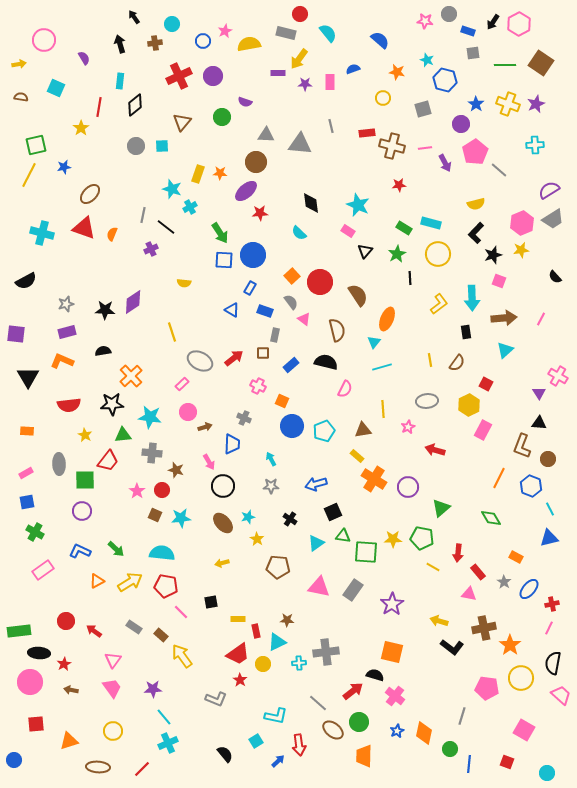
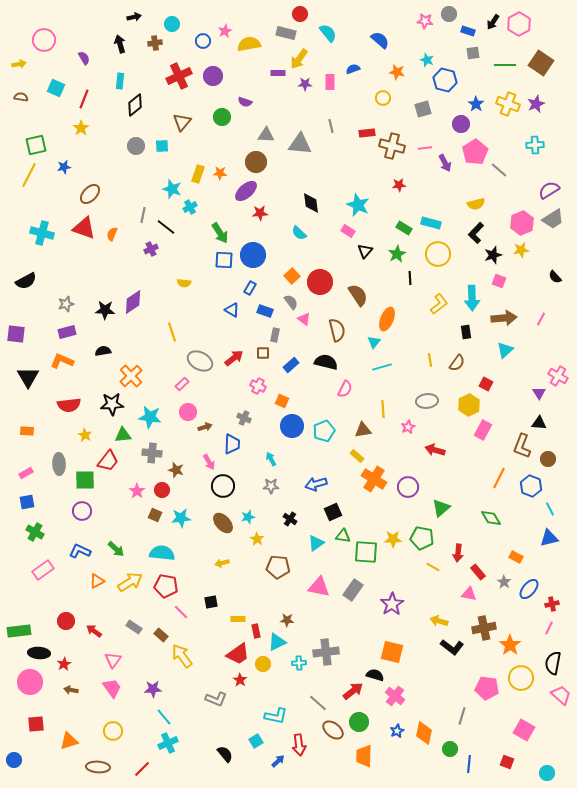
black arrow at (134, 17): rotated 112 degrees clockwise
red line at (99, 107): moved 15 px left, 8 px up; rotated 12 degrees clockwise
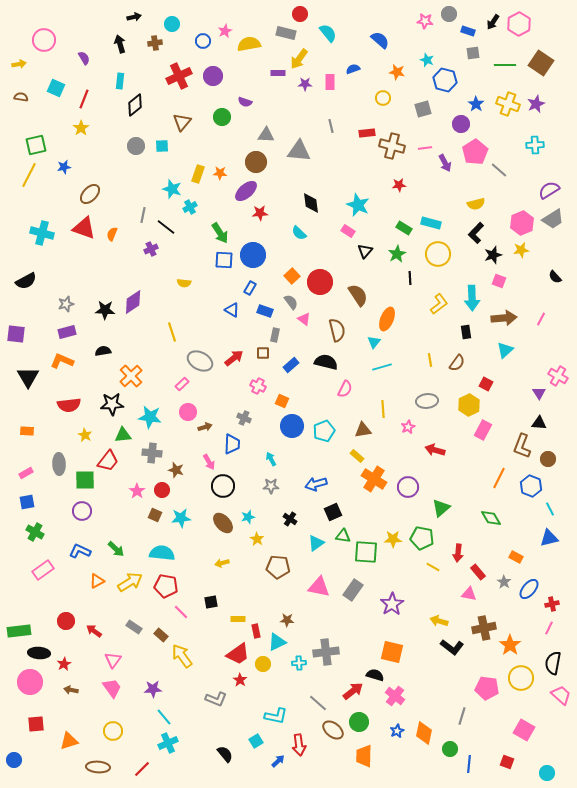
gray triangle at (300, 144): moved 1 px left, 7 px down
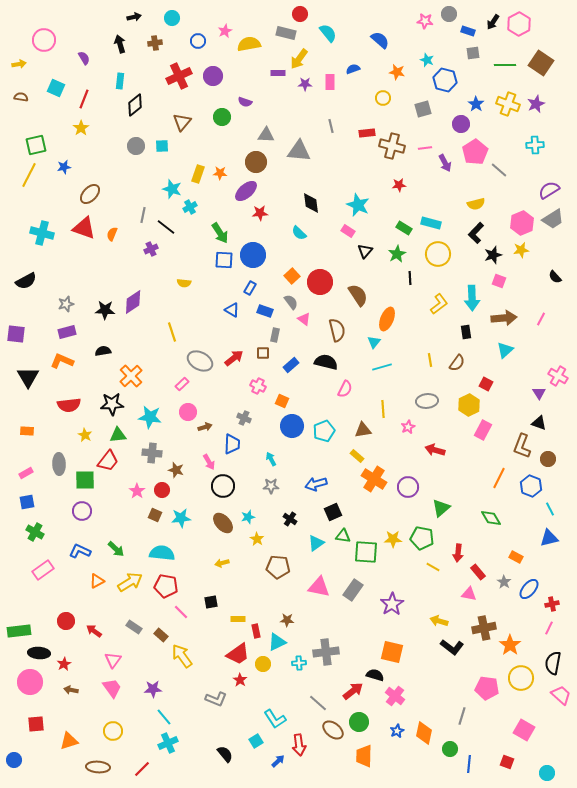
cyan circle at (172, 24): moved 6 px up
blue circle at (203, 41): moved 5 px left
black triangle at (539, 423): rotated 14 degrees clockwise
green triangle at (123, 435): moved 5 px left
cyan L-shape at (276, 716): moved 1 px left, 3 px down; rotated 45 degrees clockwise
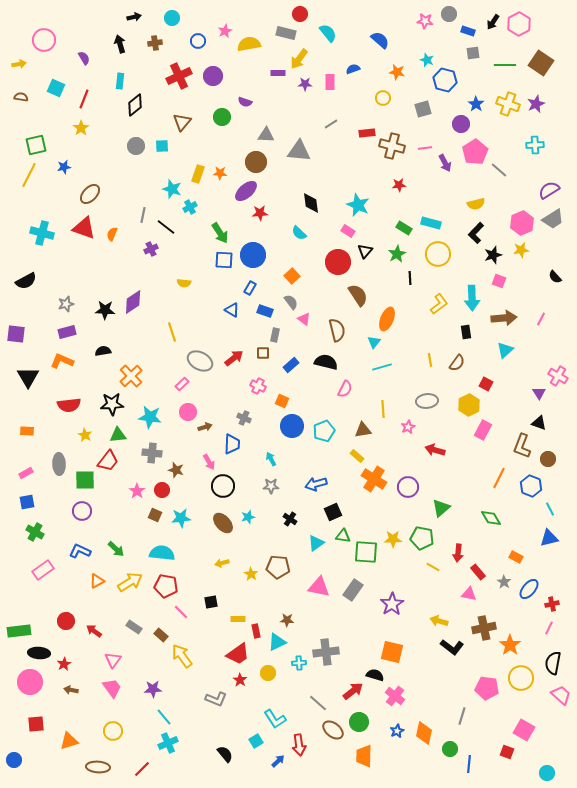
gray line at (331, 126): moved 2 px up; rotated 72 degrees clockwise
red circle at (320, 282): moved 18 px right, 20 px up
yellow star at (257, 539): moved 6 px left, 35 px down
yellow circle at (263, 664): moved 5 px right, 9 px down
red square at (507, 762): moved 10 px up
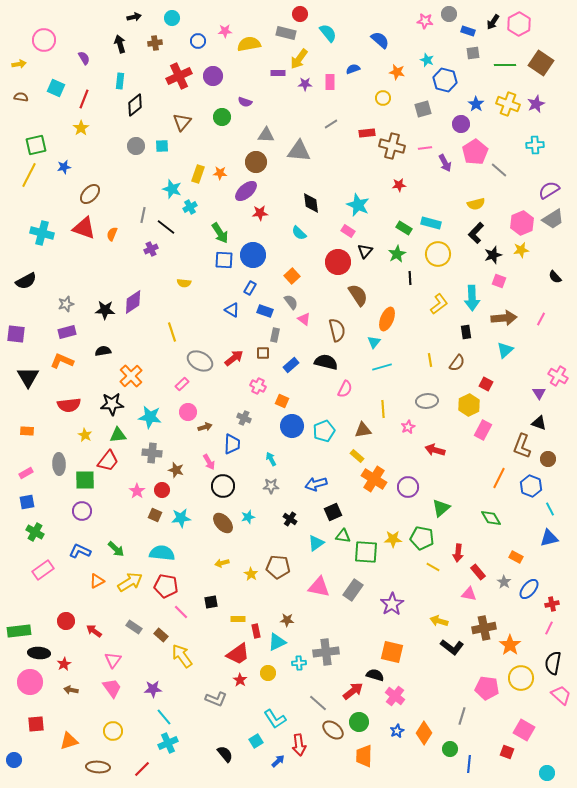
pink star at (225, 31): rotated 24 degrees clockwise
orange diamond at (424, 733): rotated 20 degrees clockwise
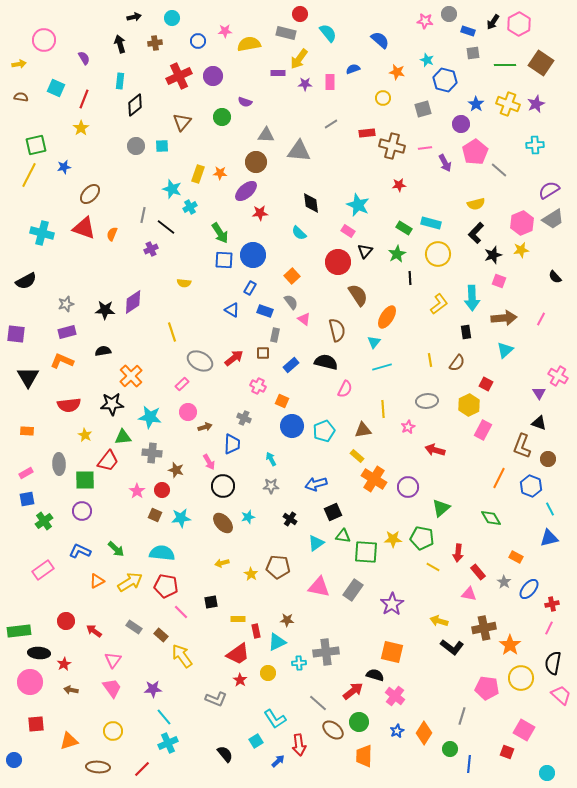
orange ellipse at (387, 319): moved 2 px up; rotated 10 degrees clockwise
green triangle at (118, 435): moved 5 px right, 2 px down
blue square at (27, 502): moved 3 px up
green cross at (35, 532): moved 9 px right, 11 px up; rotated 24 degrees clockwise
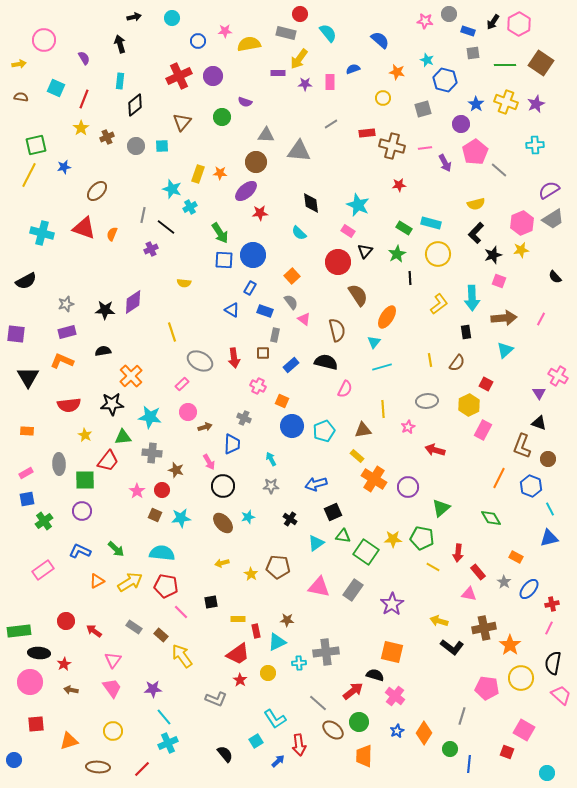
brown cross at (155, 43): moved 48 px left, 94 px down; rotated 16 degrees counterclockwise
yellow cross at (508, 104): moved 2 px left, 2 px up
brown ellipse at (90, 194): moved 7 px right, 3 px up
red arrow at (234, 358): rotated 120 degrees clockwise
green square at (366, 552): rotated 30 degrees clockwise
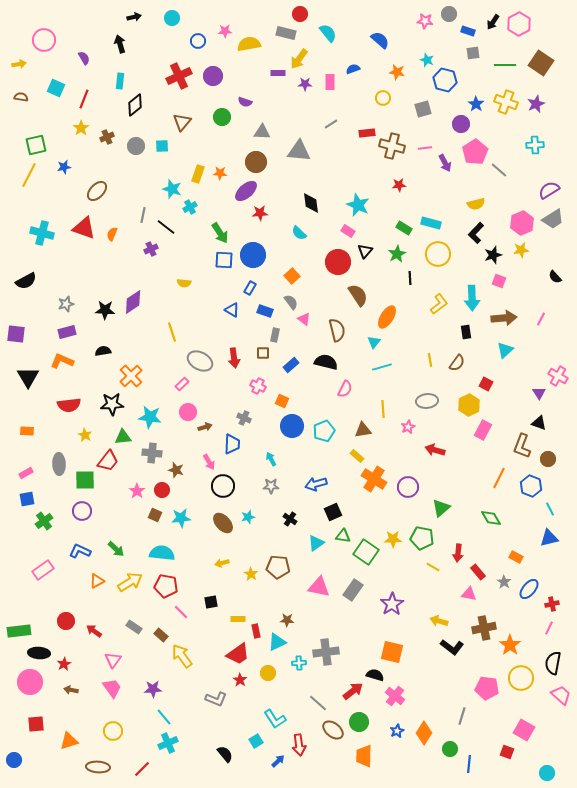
gray triangle at (266, 135): moved 4 px left, 3 px up
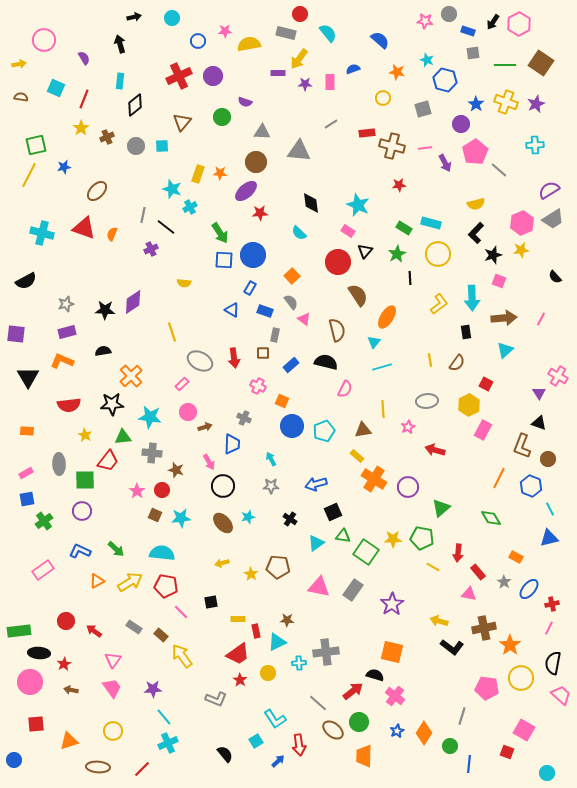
green circle at (450, 749): moved 3 px up
